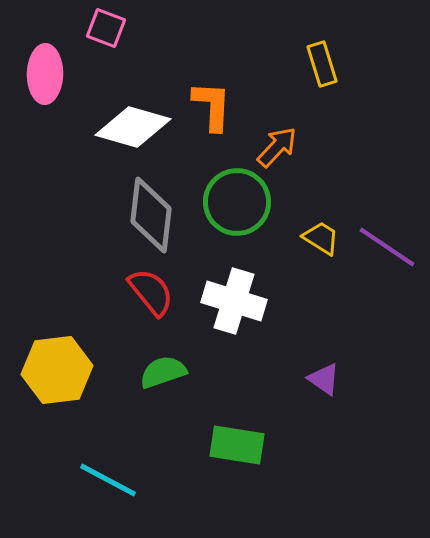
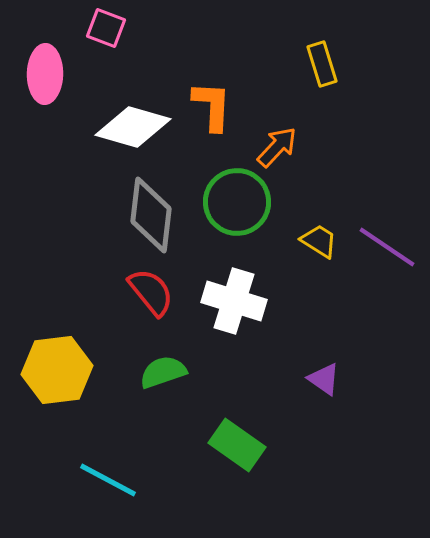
yellow trapezoid: moved 2 px left, 3 px down
green rectangle: rotated 26 degrees clockwise
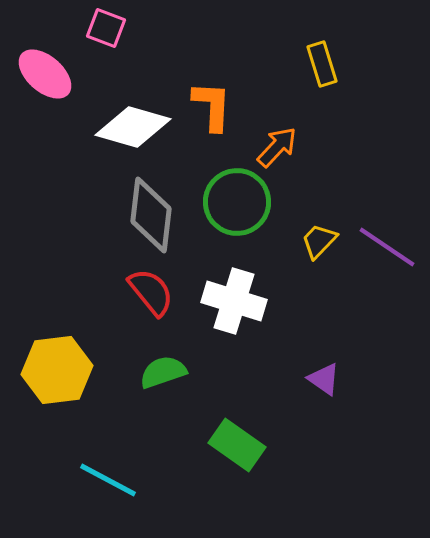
pink ellipse: rotated 50 degrees counterclockwise
yellow trapezoid: rotated 78 degrees counterclockwise
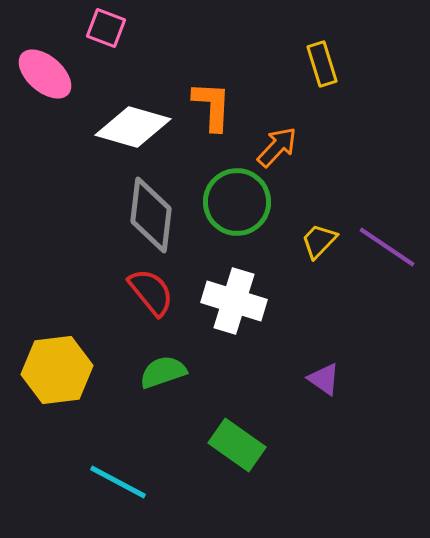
cyan line: moved 10 px right, 2 px down
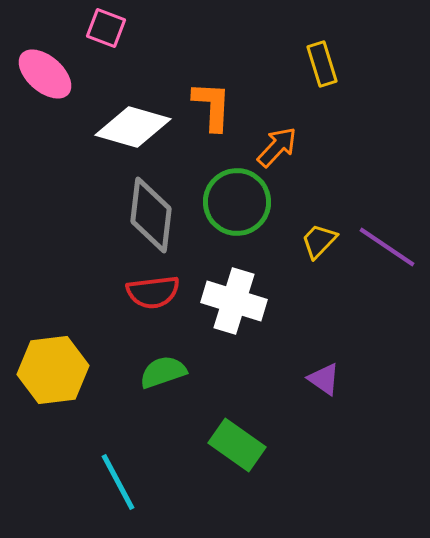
red semicircle: moved 2 px right; rotated 122 degrees clockwise
yellow hexagon: moved 4 px left
cyan line: rotated 34 degrees clockwise
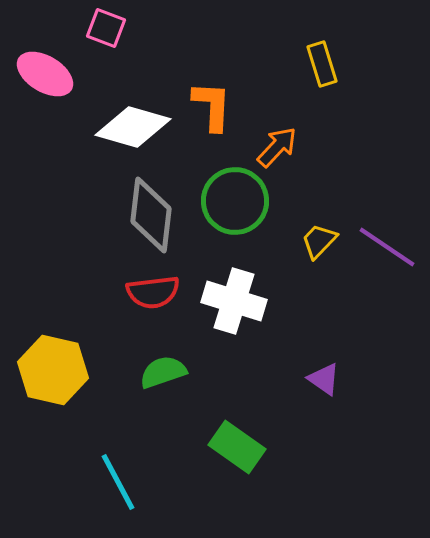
pink ellipse: rotated 10 degrees counterclockwise
green circle: moved 2 px left, 1 px up
yellow hexagon: rotated 20 degrees clockwise
green rectangle: moved 2 px down
